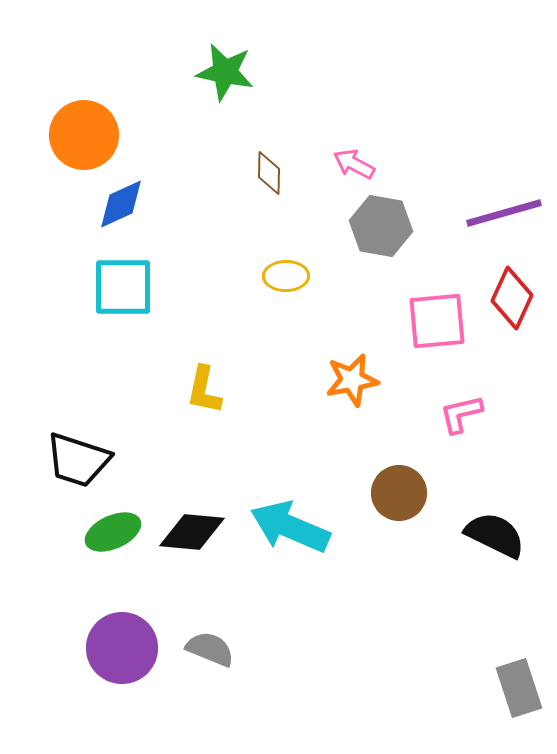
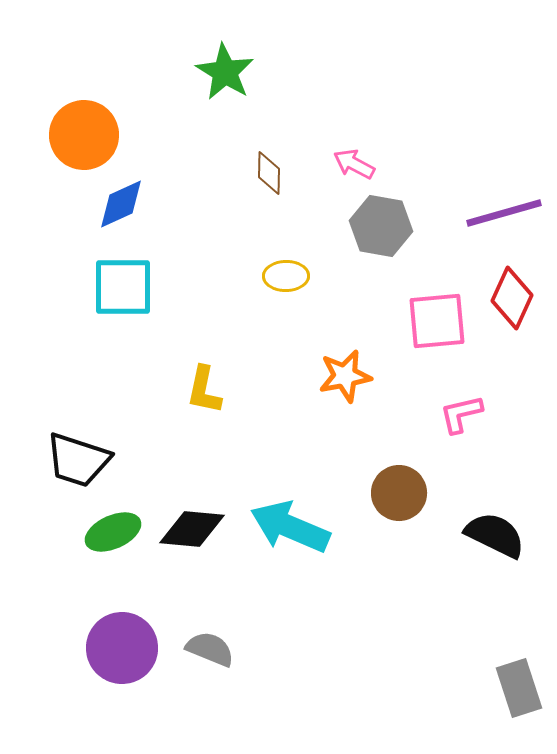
green star: rotated 20 degrees clockwise
orange star: moved 7 px left, 4 px up
black diamond: moved 3 px up
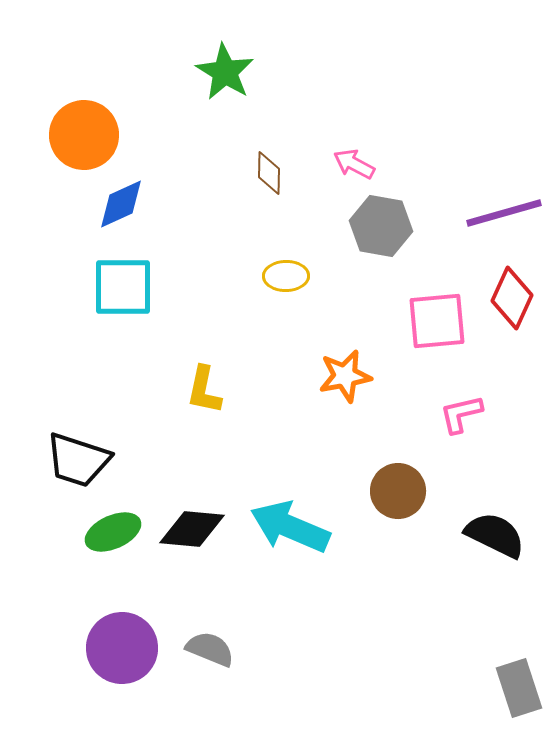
brown circle: moved 1 px left, 2 px up
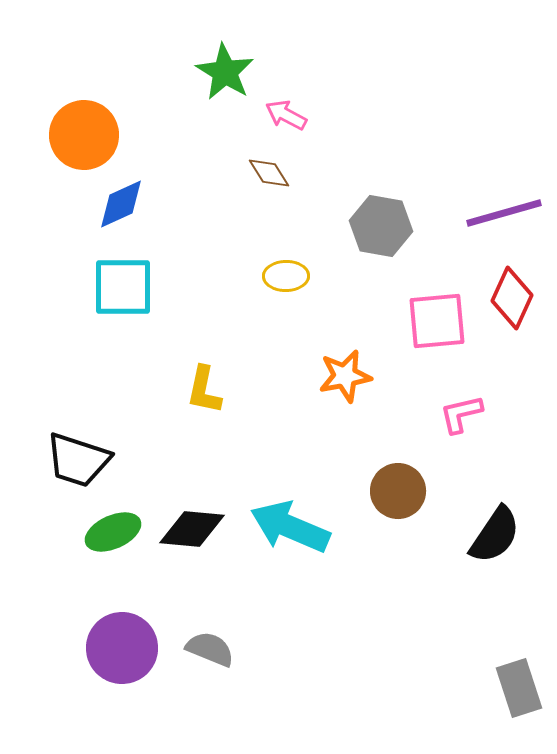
pink arrow: moved 68 px left, 49 px up
brown diamond: rotated 33 degrees counterclockwise
black semicircle: rotated 98 degrees clockwise
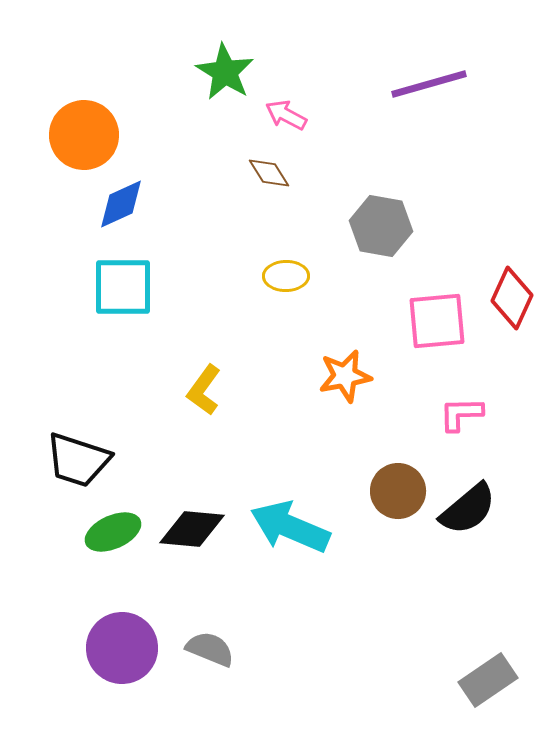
purple line: moved 75 px left, 129 px up
yellow L-shape: rotated 24 degrees clockwise
pink L-shape: rotated 12 degrees clockwise
black semicircle: moved 27 px left, 26 px up; rotated 16 degrees clockwise
gray rectangle: moved 31 px left, 8 px up; rotated 74 degrees clockwise
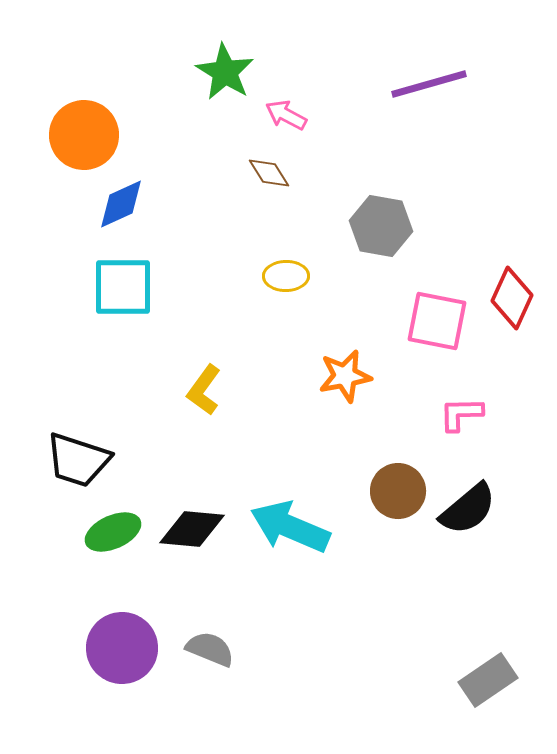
pink square: rotated 16 degrees clockwise
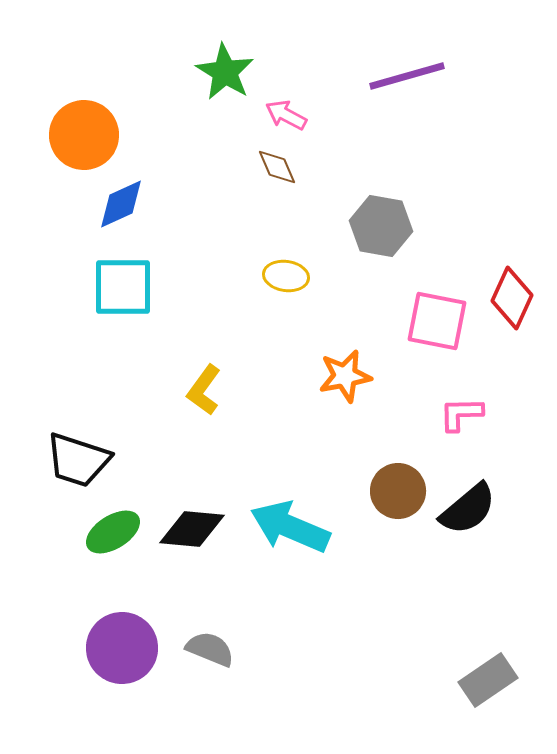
purple line: moved 22 px left, 8 px up
brown diamond: moved 8 px right, 6 px up; rotated 9 degrees clockwise
yellow ellipse: rotated 9 degrees clockwise
green ellipse: rotated 8 degrees counterclockwise
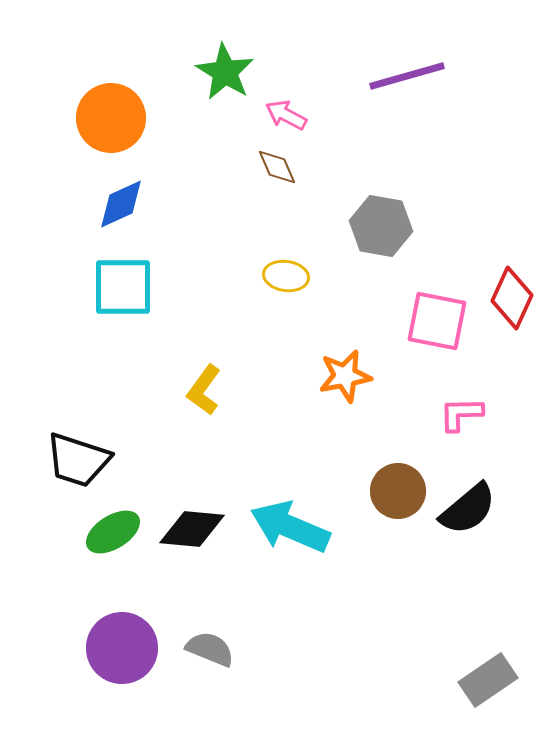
orange circle: moved 27 px right, 17 px up
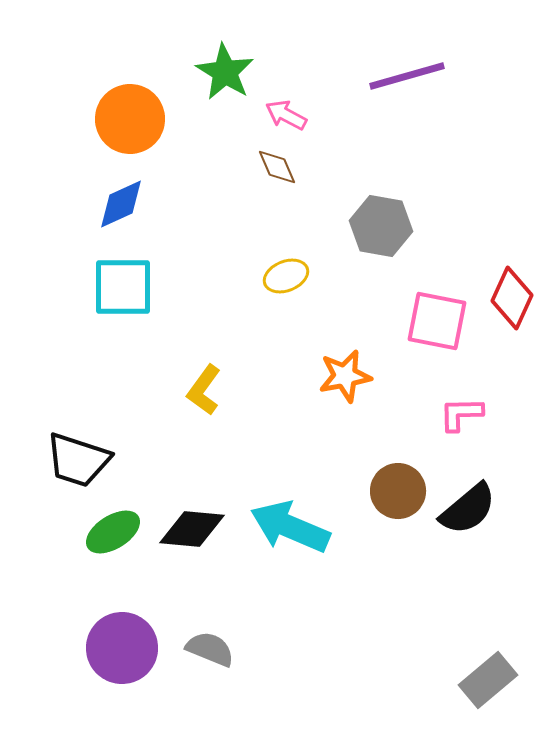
orange circle: moved 19 px right, 1 px down
yellow ellipse: rotated 30 degrees counterclockwise
gray rectangle: rotated 6 degrees counterclockwise
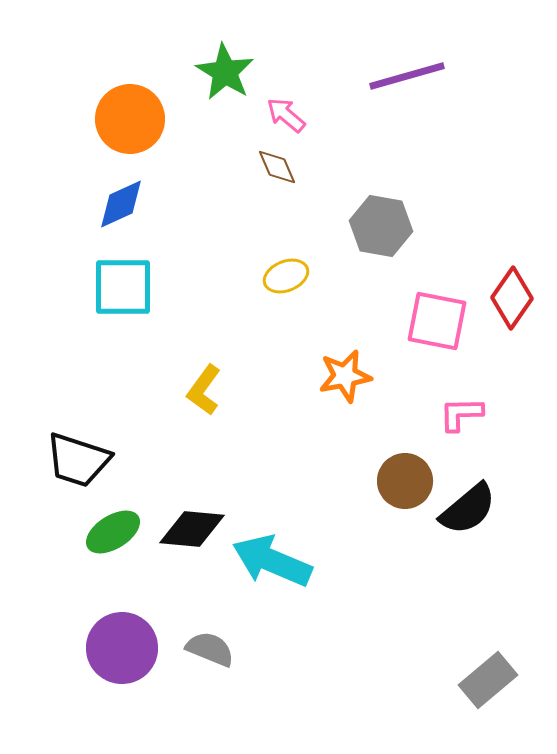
pink arrow: rotated 12 degrees clockwise
red diamond: rotated 10 degrees clockwise
brown circle: moved 7 px right, 10 px up
cyan arrow: moved 18 px left, 34 px down
